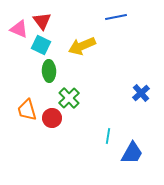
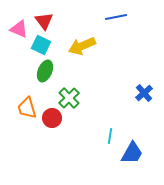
red triangle: moved 2 px right
green ellipse: moved 4 px left; rotated 25 degrees clockwise
blue cross: moved 3 px right
orange trapezoid: moved 2 px up
cyan line: moved 2 px right
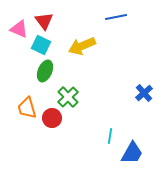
green cross: moved 1 px left, 1 px up
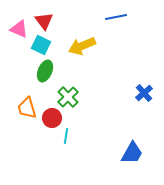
cyan line: moved 44 px left
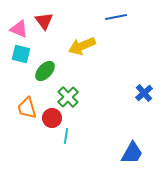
cyan square: moved 20 px left, 9 px down; rotated 12 degrees counterclockwise
green ellipse: rotated 20 degrees clockwise
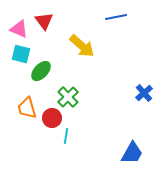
yellow arrow: rotated 116 degrees counterclockwise
green ellipse: moved 4 px left
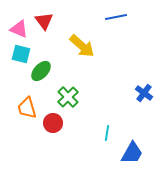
blue cross: rotated 12 degrees counterclockwise
red circle: moved 1 px right, 5 px down
cyan line: moved 41 px right, 3 px up
